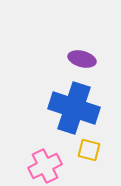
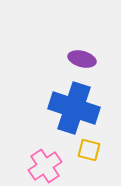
pink cross: rotated 8 degrees counterclockwise
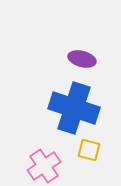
pink cross: moved 1 px left
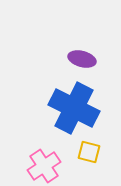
blue cross: rotated 9 degrees clockwise
yellow square: moved 2 px down
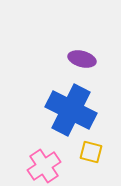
blue cross: moved 3 px left, 2 px down
yellow square: moved 2 px right
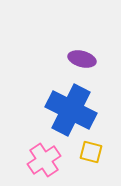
pink cross: moved 6 px up
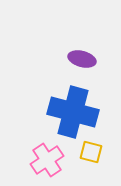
blue cross: moved 2 px right, 2 px down; rotated 12 degrees counterclockwise
pink cross: moved 3 px right
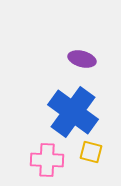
blue cross: rotated 21 degrees clockwise
pink cross: rotated 36 degrees clockwise
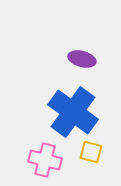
pink cross: moved 2 px left; rotated 12 degrees clockwise
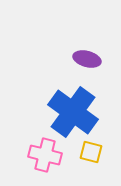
purple ellipse: moved 5 px right
pink cross: moved 5 px up
